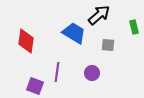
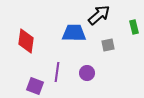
blue trapezoid: rotated 30 degrees counterclockwise
gray square: rotated 16 degrees counterclockwise
purple circle: moved 5 px left
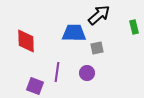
red diamond: rotated 10 degrees counterclockwise
gray square: moved 11 px left, 3 px down
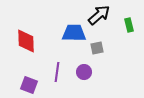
green rectangle: moved 5 px left, 2 px up
purple circle: moved 3 px left, 1 px up
purple square: moved 6 px left, 1 px up
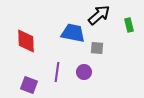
blue trapezoid: moved 1 px left; rotated 10 degrees clockwise
gray square: rotated 16 degrees clockwise
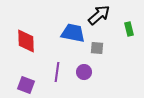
green rectangle: moved 4 px down
purple square: moved 3 px left
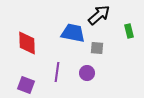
green rectangle: moved 2 px down
red diamond: moved 1 px right, 2 px down
purple circle: moved 3 px right, 1 px down
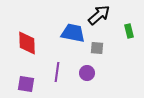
purple square: moved 1 px up; rotated 12 degrees counterclockwise
